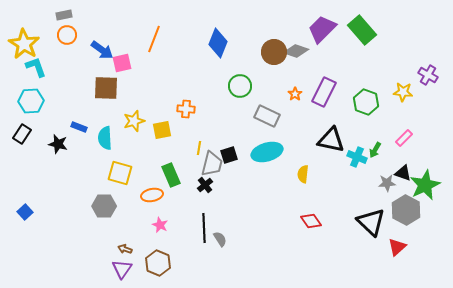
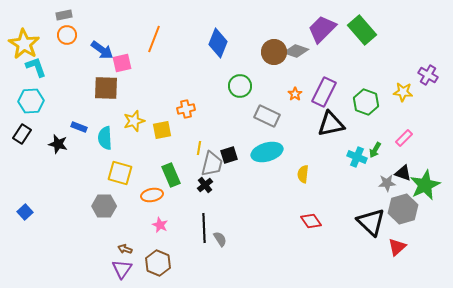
orange cross at (186, 109): rotated 18 degrees counterclockwise
black triangle at (331, 140): moved 16 px up; rotated 24 degrees counterclockwise
gray hexagon at (406, 210): moved 3 px left, 1 px up; rotated 16 degrees clockwise
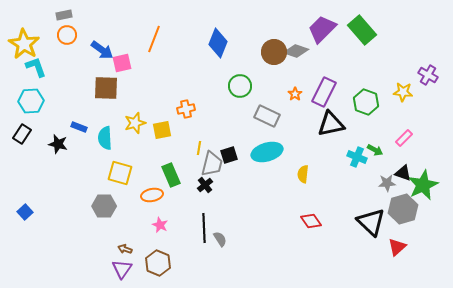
yellow star at (134, 121): moved 1 px right, 2 px down
green arrow at (375, 150): rotated 91 degrees counterclockwise
green star at (425, 185): moved 2 px left
